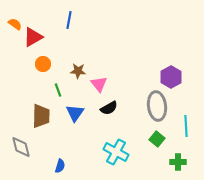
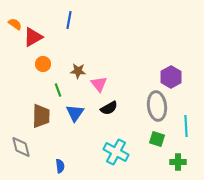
green square: rotated 21 degrees counterclockwise
blue semicircle: rotated 24 degrees counterclockwise
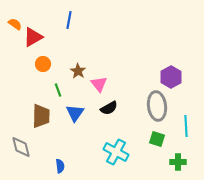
brown star: rotated 28 degrees clockwise
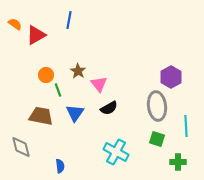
red triangle: moved 3 px right, 2 px up
orange circle: moved 3 px right, 11 px down
brown trapezoid: rotated 80 degrees counterclockwise
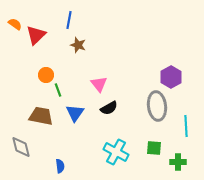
red triangle: rotated 15 degrees counterclockwise
brown star: moved 26 px up; rotated 14 degrees counterclockwise
green square: moved 3 px left, 9 px down; rotated 14 degrees counterclockwise
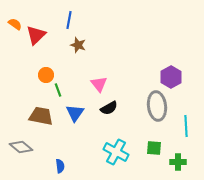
gray diamond: rotated 35 degrees counterclockwise
